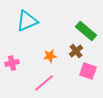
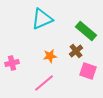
cyan triangle: moved 15 px right, 2 px up
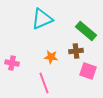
brown cross: rotated 32 degrees clockwise
orange star: moved 1 px right, 1 px down; rotated 16 degrees clockwise
pink cross: rotated 24 degrees clockwise
pink line: rotated 70 degrees counterclockwise
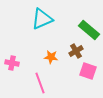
green rectangle: moved 3 px right, 1 px up
brown cross: rotated 24 degrees counterclockwise
pink line: moved 4 px left
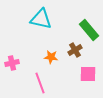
cyan triangle: moved 1 px left; rotated 35 degrees clockwise
green rectangle: rotated 10 degrees clockwise
brown cross: moved 1 px left, 1 px up
pink cross: rotated 24 degrees counterclockwise
pink square: moved 3 px down; rotated 18 degrees counterclockwise
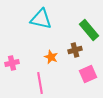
brown cross: rotated 16 degrees clockwise
orange star: rotated 16 degrees clockwise
pink square: rotated 24 degrees counterclockwise
pink line: rotated 10 degrees clockwise
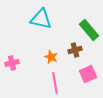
pink line: moved 15 px right
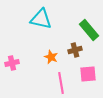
pink square: rotated 18 degrees clockwise
pink line: moved 6 px right
